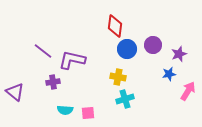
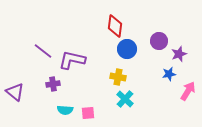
purple circle: moved 6 px right, 4 px up
purple cross: moved 2 px down
cyan cross: rotated 30 degrees counterclockwise
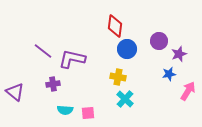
purple L-shape: moved 1 px up
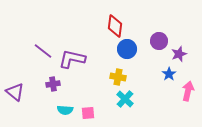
blue star: rotated 24 degrees counterclockwise
pink arrow: rotated 18 degrees counterclockwise
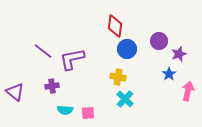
purple L-shape: rotated 24 degrees counterclockwise
purple cross: moved 1 px left, 2 px down
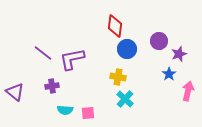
purple line: moved 2 px down
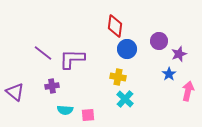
purple L-shape: rotated 12 degrees clockwise
pink square: moved 2 px down
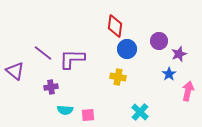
purple cross: moved 1 px left, 1 px down
purple triangle: moved 21 px up
cyan cross: moved 15 px right, 13 px down
